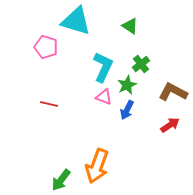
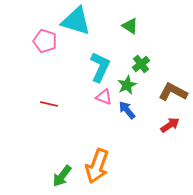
pink pentagon: moved 1 px left, 6 px up
cyan L-shape: moved 3 px left
blue arrow: rotated 114 degrees clockwise
green arrow: moved 1 px right, 4 px up
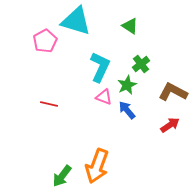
pink pentagon: rotated 25 degrees clockwise
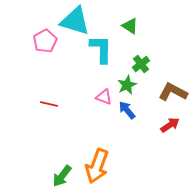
cyan triangle: moved 1 px left
cyan L-shape: moved 1 px right, 18 px up; rotated 24 degrees counterclockwise
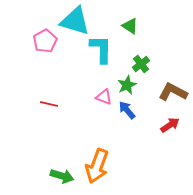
green arrow: rotated 110 degrees counterclockwise
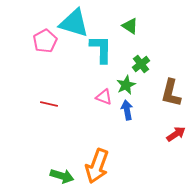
cyan triangle: moved 1 px left, 2 px down
green star: moved 1 px left
brown L-shape: moved 2 px left, 1 px down; rotated 104 degrees counterclockwise
blue arrow: rotated 30 degrees clockwise
red arrow: moved 6 px right, 9 px down
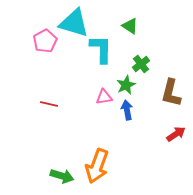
pink triangle: rotated 30 degrees counterclockwise
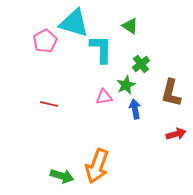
blue arrow: moved 8 px right, 1 px up
red arrow: rotated 18 degrees clockwise
